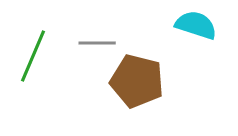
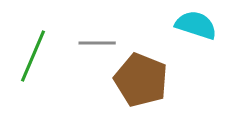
brown pentagon: moved 4 px right, 1 px up; rotated 8 degrees clockwise
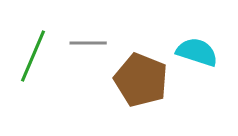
cyan semicircle: moved 1 px right, 27 px down
gray line: moved 9 px left
